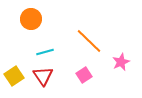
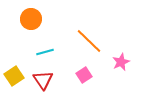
red triangle: moved 4 px down
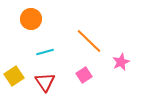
red triangle: moved 2 px right, 2 px down
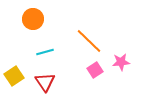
orange circle: moved 2 px right
pink star: rotated 18 degrees clockwise
pink square: moved 11 px right, 5 px up
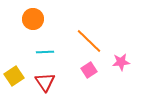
cyan line: rotated 12 degrees clockwise
pink square: moved 6 px left
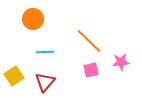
pink square: moved 2 px right; rotated 21 degrees clockwise
red triangle: rotated 15 degrees clockwise
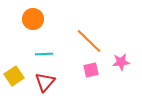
cyan line: moved 1 px left, 2 px down
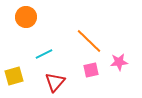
orange circle: moved 7 px left, 2 px up
cyan line: rotated 24 degrees counterclockwise
pink star: moved 2 px left
yellow square: rotated 18 degrees clockwise
red triangle: moved 10 px right
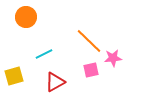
pink star: moved 6 px left, 4 px up
red triangle: rotated 20 degrees clockwise
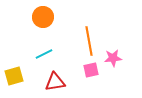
orange circle: moved 17 px right
orange line: rotated 36 degrees clockwise
red triangle: rotated 20 degrees clockwise
